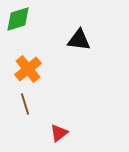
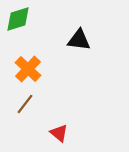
orange cross: rotated 8 degrees counterclockwise
brown line: rotated 55 degrees clockwise
red triangle: rotated 42 degrees counterclockwise
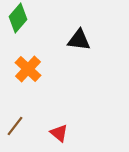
green diamond: moved 1 px up; rotated 32 degrees counterclockwise
brown line: moved 10 px left, 22 px down
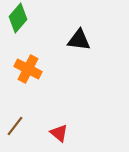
orange cross: rotated 16 degrees counterclockwise
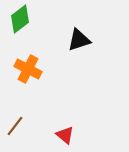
green diamond: moved 2 px right, 1 px down; rotated 12 degrees clockwise
black triangle: rotated 25 degrees counterclockwise
red triangle: moved 6 px right, 2 px down
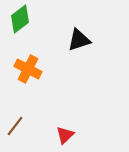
red triangle: rotated 36 degrees clockwise
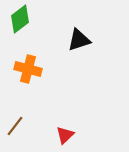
orange cross: rotated 12 degrees counterclockwise
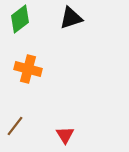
black triangle: moved 8 px left, 22 px up
red triangle: rotated 18 degrees counterclockwise
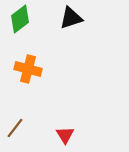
brown line: moved 2 px down
